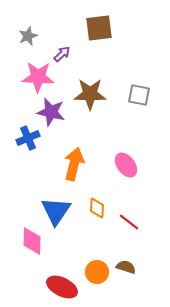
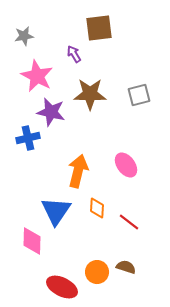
gray star: moved 4 px left; rotated 12 degrees clockwise
purple arrow: moved 12 px right; rotated 78 degrees counterclockwise
pink star: moved 1 px left, 1 px up; rotated 24 degrees clockwise
gray square: rotated 25 degrees counterclockwise
blue cross: rotated 10 degrees clockwise
orange arrow: moved 4 px right, 7 px down
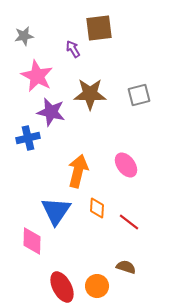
purple arrow: moved 1 px left, 5 px up
orange circle: moved 14 px down
red ellipse: rotated 36 degrees clockwise
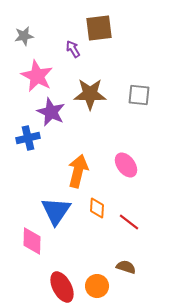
gray square: rotated 20 degrees clockwise
purple star: rotated 12 degrees clockwise
